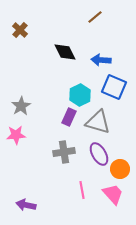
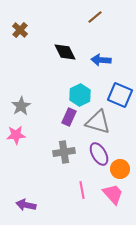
blue square: moved 6 px right, 8 px down
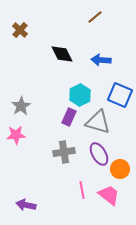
black diamond: moved 3 px left, 2 px down
pink trapezoid: moved 4 px left, 1 px down; rotated 10 degrees counterclockwise
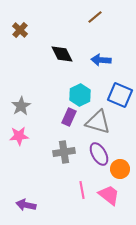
pink star: moved 3 px right, 1 px down
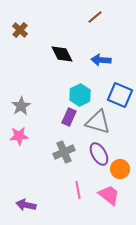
gray cross: rotated 15 degrees counterclockwise
pink line: moved 4 px left
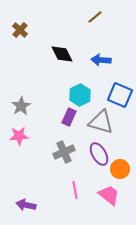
gray triangle: moved 3 px right
pink line: moved 3 px left
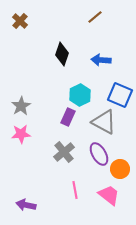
brown cross: moved 9 px up
black diamond: rotated 45 degrees clockwise
purple rectangle: moved 1 px left
gray triangle: moved 3 px right; rotated 12 degrees clockwise
pink star: moved 2 px right, 2 px up
gray cross: rotated 15 degrees counterclockwise
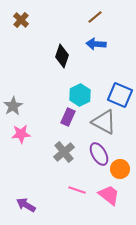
brown cross: moved 1 px right, 1 px up
black diamond: moved 2 px down
blue arrow: moved 5 px left, 16 px up
gray star: moved 8 px left
pink line: moved 2 px right; rotated 60 degrees counterclockwise
purple arrow: rotated 18 degrees clockwise
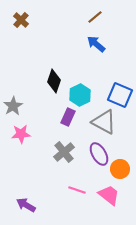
blue arrow: rotated 36 degrees clockwise
black diamond: moved 8 px left, 25 px down
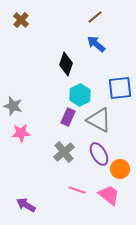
black diamond: moved 12 px right, 17 px up
blue square: moved 7 px up; rotated 30 degrees counterclockwise
gray star: rotated 24 degrees counterclockwise
gray triangle: moved 5 px left, 2 px up
pink star: moved 1 px up
